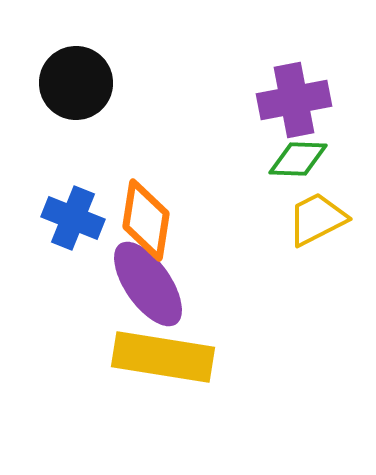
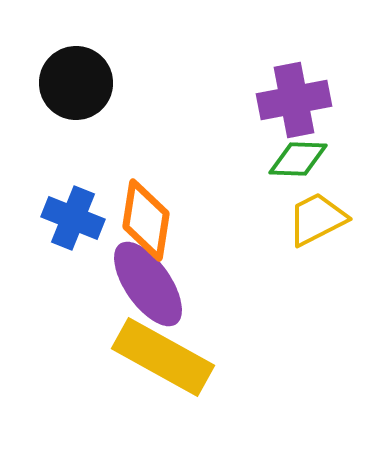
yellow rectangle: rotated 20 degrees clockwise
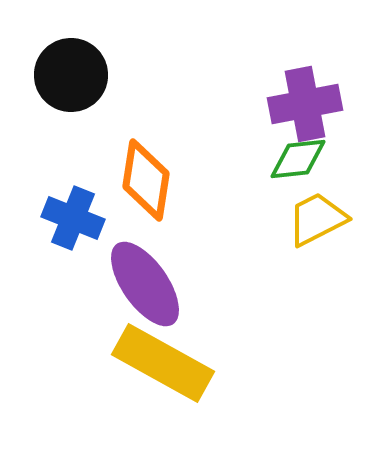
black circle: moved 5 px left, 8 px up
purple cross: moved 11 px right, 4 px down
green diamond: rotated 8 degrees counterclockwise
orange diamond: moved 40 px up
purple ellipse: moved 3 px left
yellow rectangle: moved 6 px down
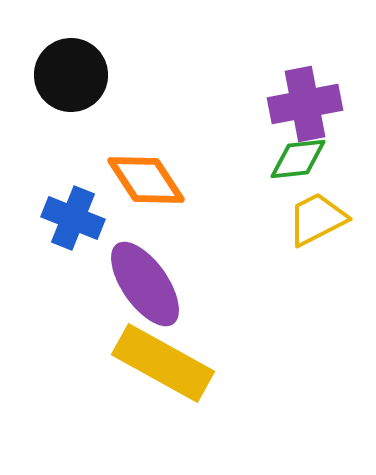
orange diamond: rotated 42 degrees counterclockwise
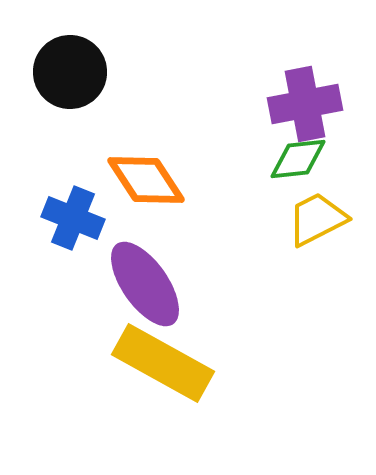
black circle: moved 1 px left, 3 px up
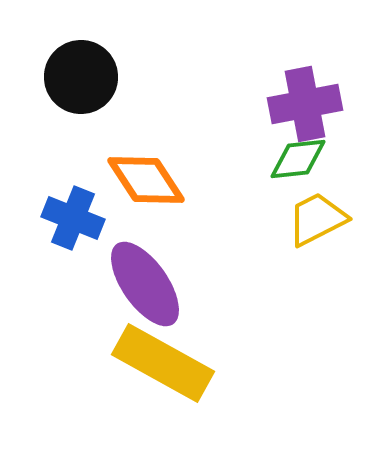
black circle: moved 11 px right, 5 px down
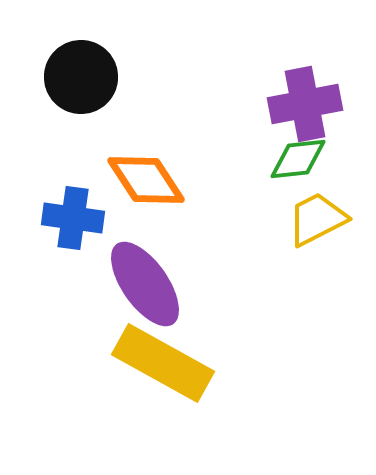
blue cross: rotated 14 degrees counterclockwise
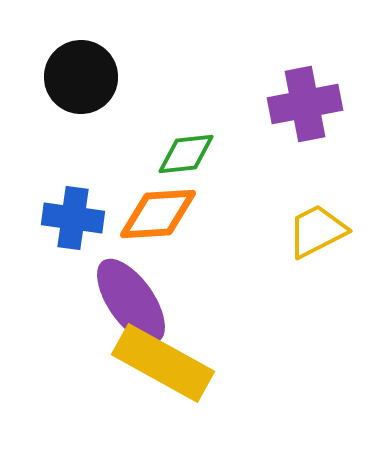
green diamond: moved 112 px left, 5 px up
orange diamond: moved 12 px right, 34 px down; rotated 60 degrees counterclockwise
yellow trapezoid: moved 12 px down
purple ellipse: moved 14 px left, 17 px down
